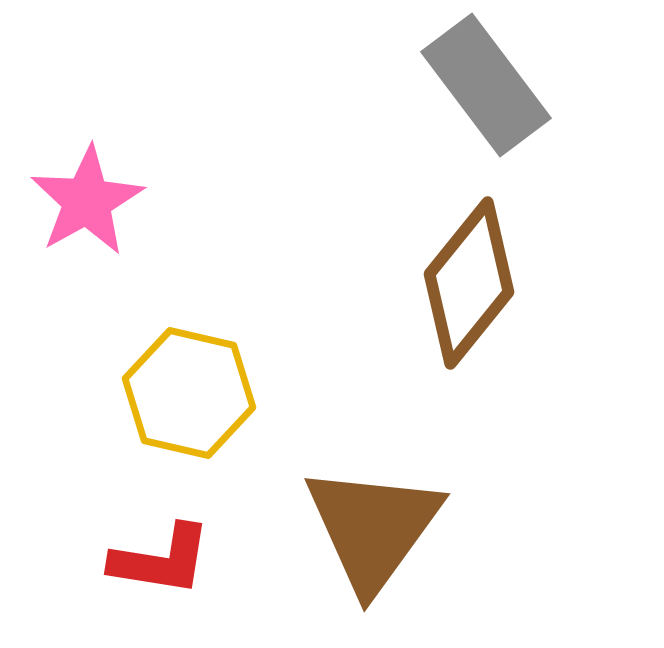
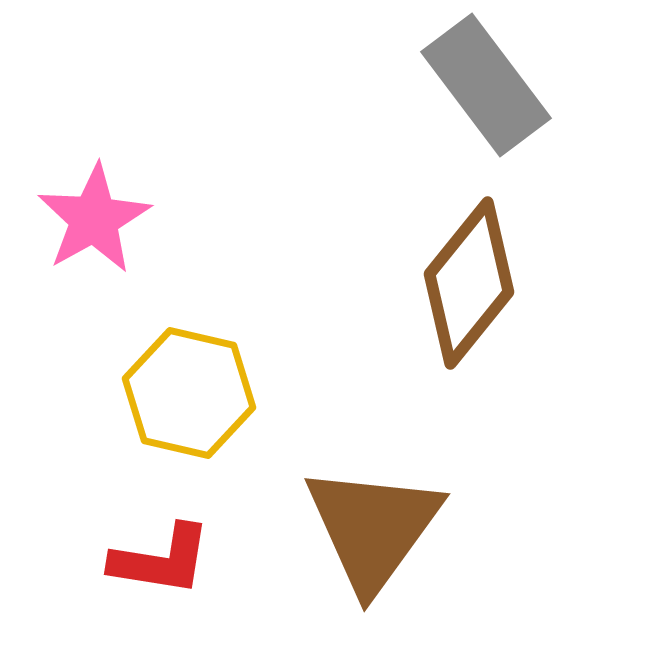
pink star: moved 7 px right, 18 px down
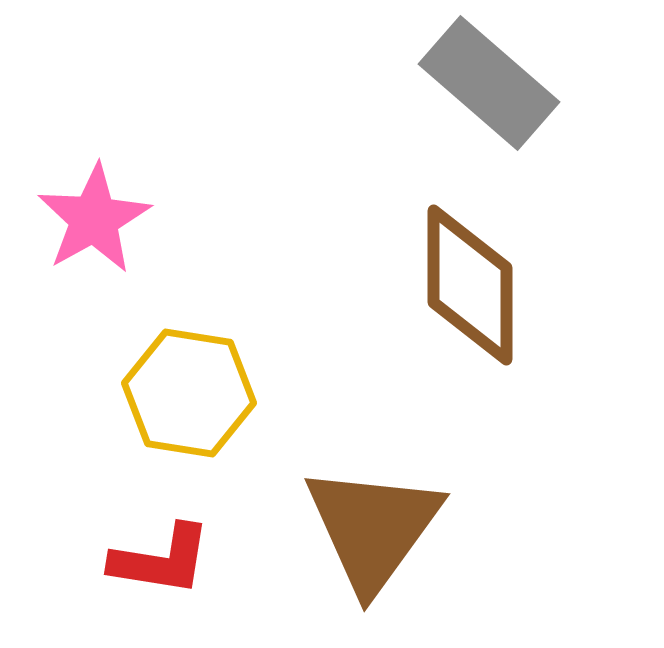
gray rectangle: moved 3 px right, 2 px up; rotated 12 degrees counterclockwise
brown diamond: moved 1 px right, 2 px down; rotated 39 degrees counterclockwise
yellow hexagon: rotated 4 degrees counterclockwise
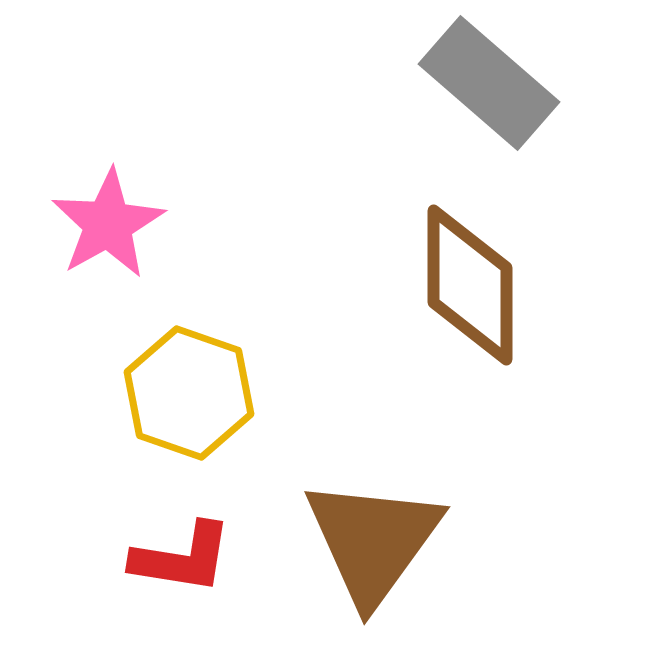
pink star: moved 14 px right, 5 px down
yellow hexagon: rotated 10 degrees clockwise
brown triangle: moved 13 px down
red L-shape: moved 21 px right, 2 px up
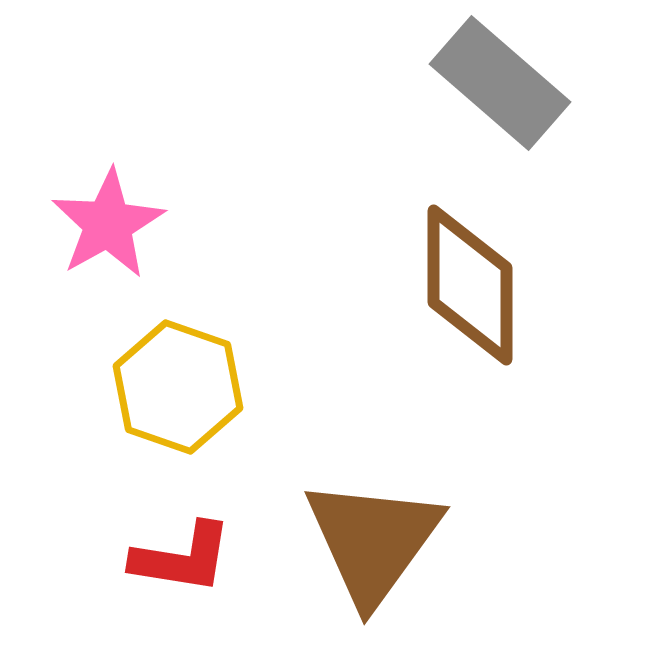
gray rectangle: moved 11 px right
yellow hexagon: moved 11 px left, 6 px up
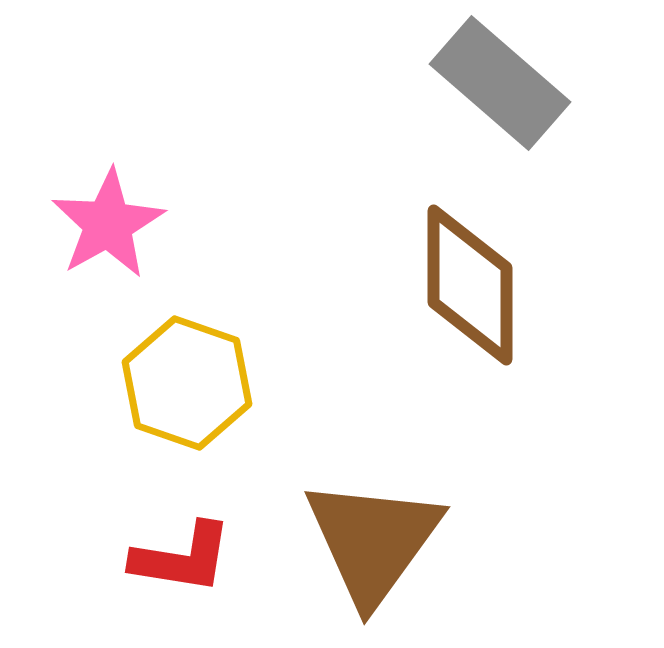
yellow hexagon: moved 9 px right, 4 px up
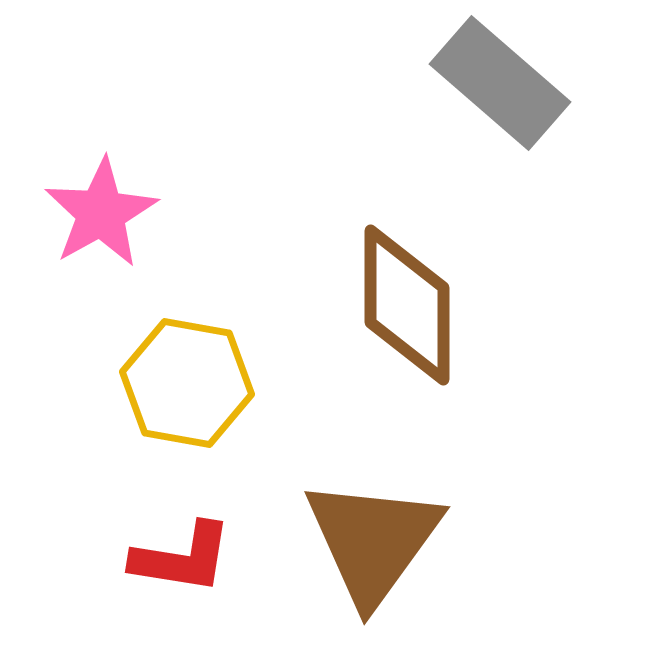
pink star: moved 7 px left, 11 px up
brown diamond: moved 63 px left, 20 px down
yellow hexagon: rotated 9 degrees counterclockwise
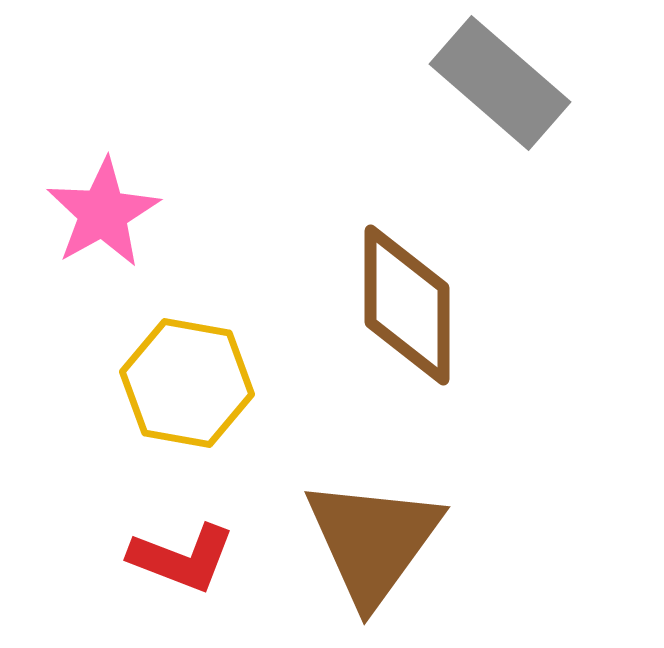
pink star: moved 2 px right
red L-shape: rotated 12 degrees clockwise
